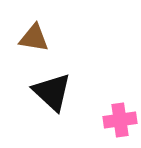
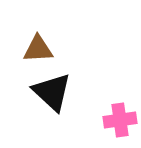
brown triangle: moved 4 px right, 11 px down; rotated 12 degrees counterclockwise
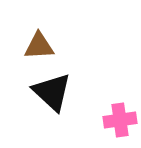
brown triangle: moved 1 px right, 3 px up
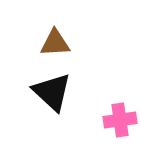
brown triangle: moved 16 px right, 3 px up
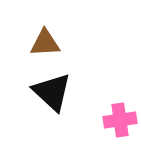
brown triangle: moved 10 px left
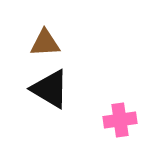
black triangle: moved 2 px left, 3 px up; rotated 12 degrees counterclockwise
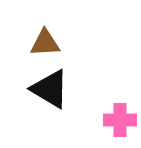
pink cross: rotated 8 degrees clockwise
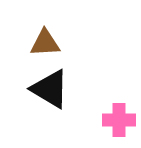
pink cross: moved 1 px left
